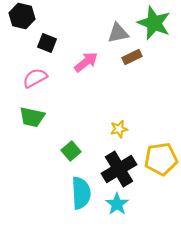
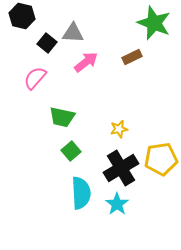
gray triangle: moved 45 px left; rotated 15 degrees clockwise
black square: rotated 18 degrees clockwise
pink semicircle: rotated 20 degrees counterclockwise
green trapezoid: moved 30 px right
black cross: moved 2 px right, 1 px up
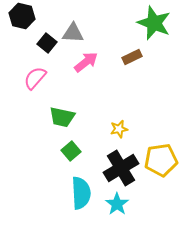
yellow pentagon: moved 1 px down
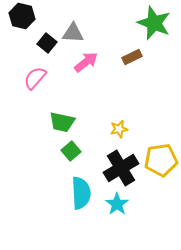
green trapezoid: moved 5 px down
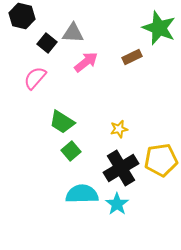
green star: moved 5 px right, 5 px down
green trapezoid: rotated 20 degrees clockwise
cyan semicircle: moved 1 px right, 1 px down; rotated 88 degrees counterclockwise
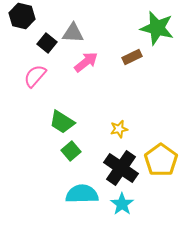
green star: moved 2 px left; rotated 8 degrees counterclockwise
pink semicircle: moved 2 px up
yellow pentagon: rotated 28 degrees counterclockwise
black cross: rotated 24 degrees counterclockwise
cyan star: moved 5 px right
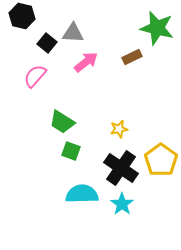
green square: rotated 30 degrees counterclockwise
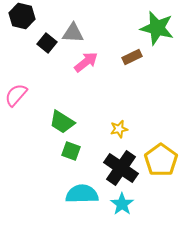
pink semicircle: moved 19 px left, 19 px down
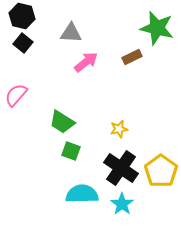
gray triangle: moved 2 px left
black square: moved 24 px left
yellow pentagon: moved 11 px down
